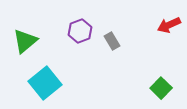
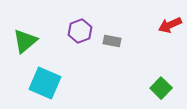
red arrow: moved 1 px right
gray rectangle: rotated 48 degrees counterclockwise
cyan square: rotated 28 degrees counterclockwise
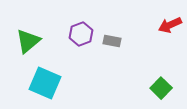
purple hexagon: moved 1 px right, 3 px down
green triangle: moved 3 px right
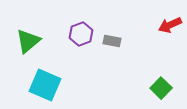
cyan square: moved 2 px down
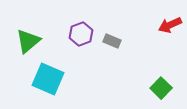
gray rectangle: rotated 12 degrees clockwise
cyan square: moved 3 px right, 6 px up
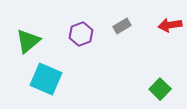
red arrow: rotated 15 degrees clockwise
gray rectangle: moved 10 px right, 15 px up; rotated 54 degrees counterclockwise
cyan square: moved 2 px left
green square: moved 1 px left, 1 px down
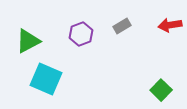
green triangle: rotated 12 degrees clockwise
green square: moved 1 px right, 1 px down
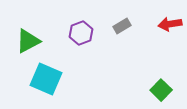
red arrow: moved 1 px up
purple hexagon: moved 1 px up
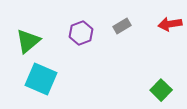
green triangle: rotated 12 degrees counterclockwise
cyan square: moved 5 px left
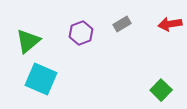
gray rectangle: moved 2 px up
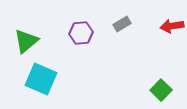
red arrow: moved 2 px right, 2 px down
purple hexagon: rotated 15 degrees clockwise
green triangle: moved 2 px left
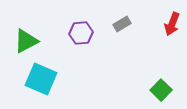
red arrow: moved 2 px up; rotated 60 degrees counterclockwise
green triangle: rotated 12 degrees clockwise
